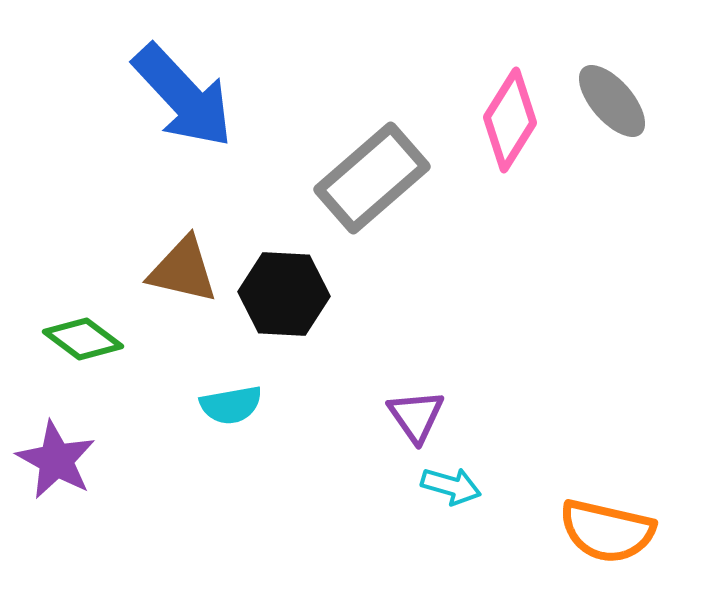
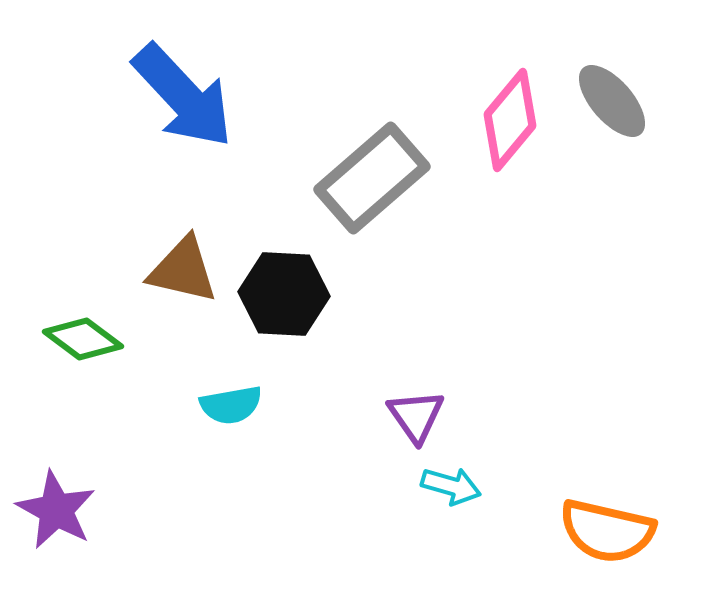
pink diamond: rotated 8 degrees clockwise
purple star: moved 50 px down
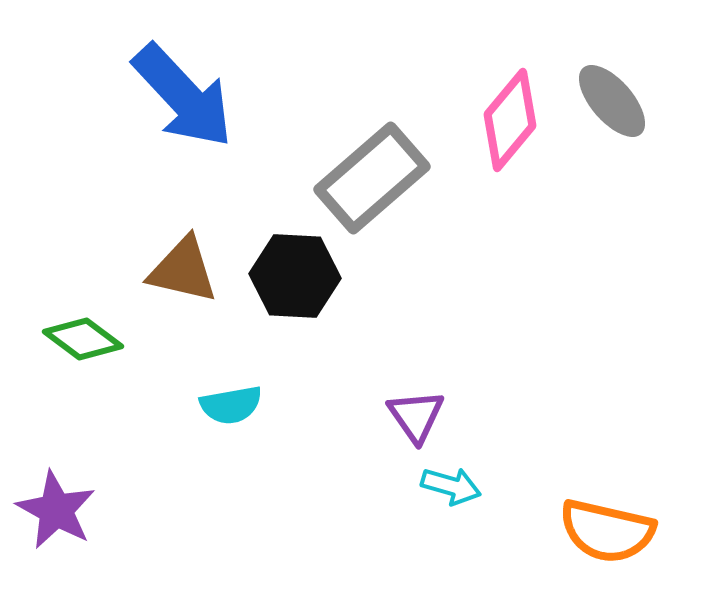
black hexagon: moved 11 px right, 18 px up
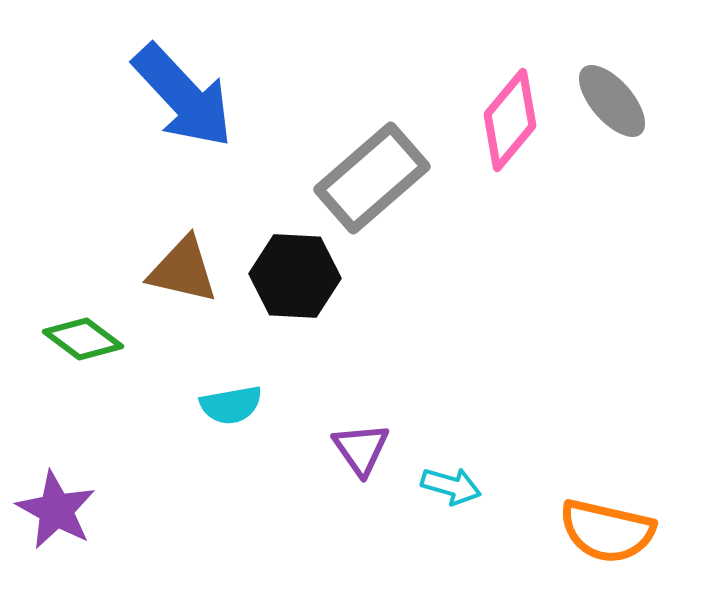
purple triangle: moved 55 px left, 33 px down
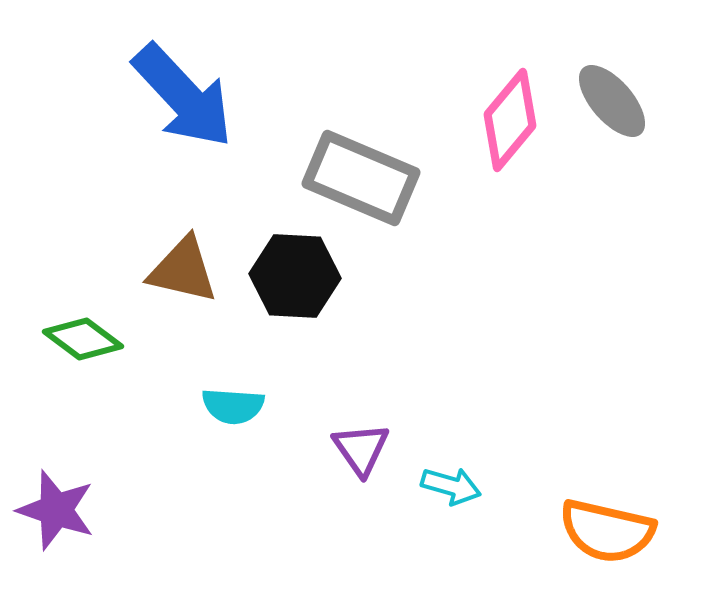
gray rectangle: moved 11 px left; rotated 64 degrees clockwise
cyan semicircle: moved 2 px right, 1 px down; rotated 14 degrees clockwise
purple star: rotated 10 degrees counterclockwise
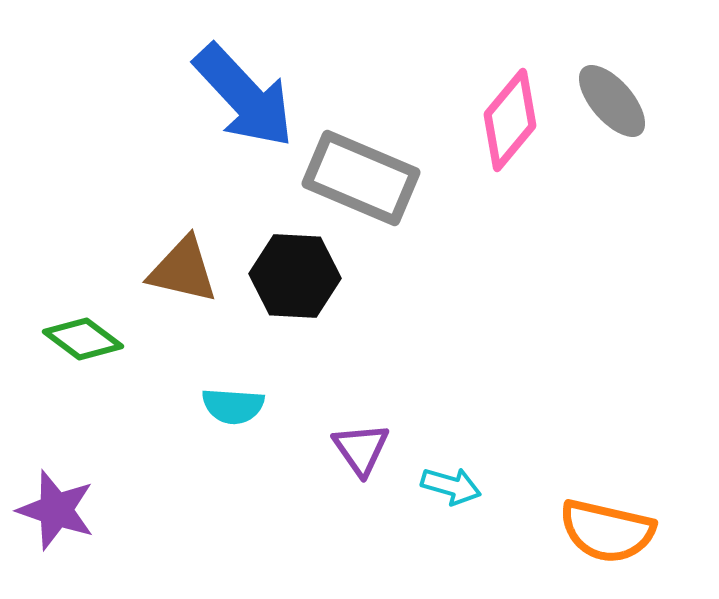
blue arrow: moved 61 px right
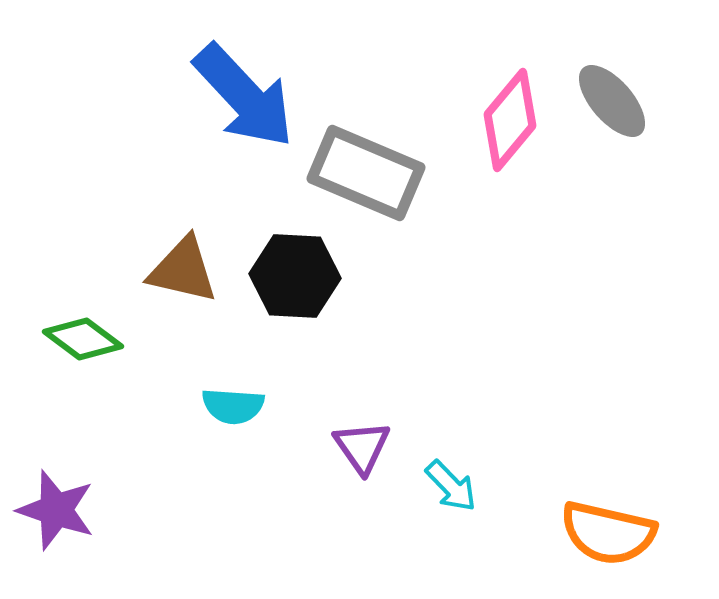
gray rectangle: moved 5 px right, 5 px up
purple triangle: moved 1 px right, 2 px up
cyan arrow: rotated 30 degrees clockwise
orange semicircle: moved 1 px right, 2 px down
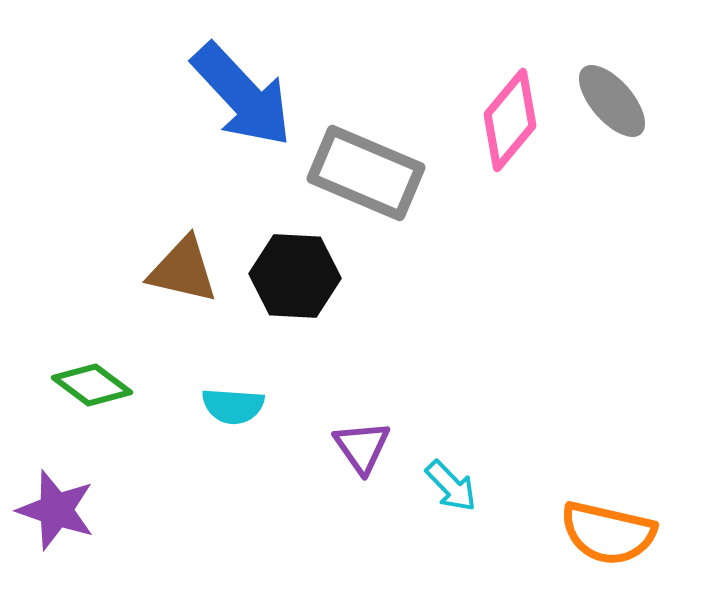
blue arrow: moved 2 px left, 1 px up
green diamond: moved 9 px right, 46 px down
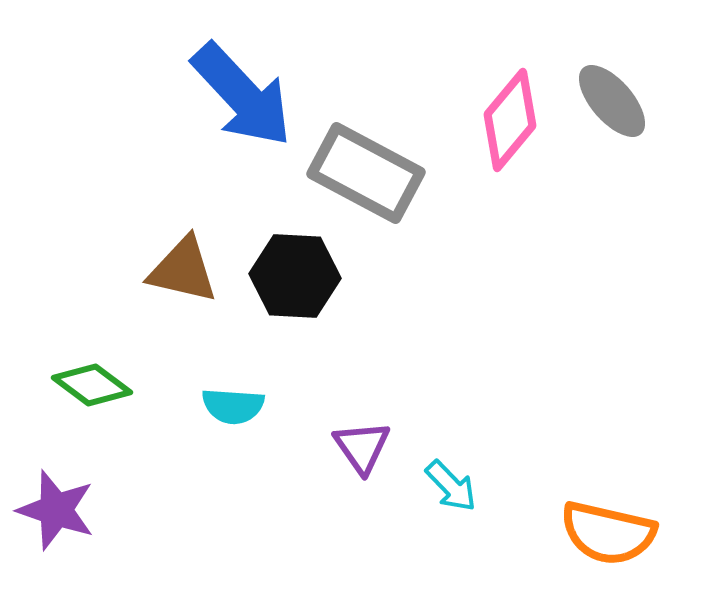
gray rectangle: rotated 5 degrees clockwise
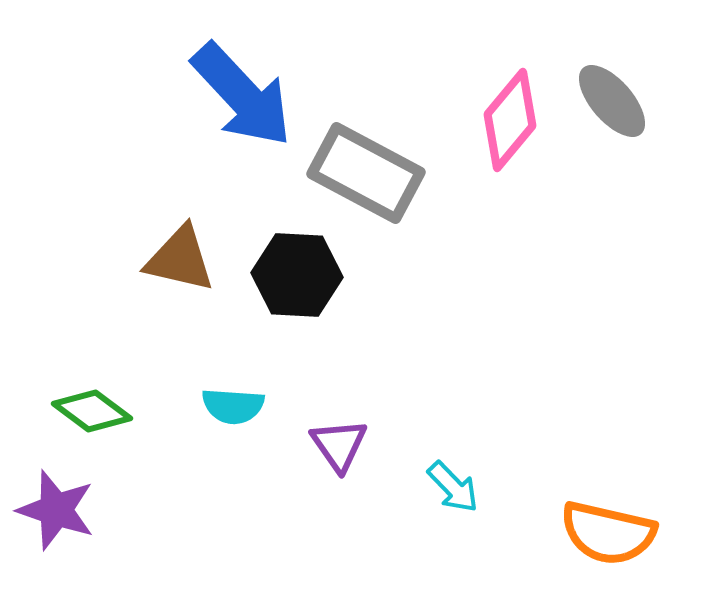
brown triangle: moved 3 px left, 11 px up
black hexagon: moved 2 px right, 1 px up
green diamond: moved 26 px down
purple triangle: moved 23 px left, 2 px up
cyan arrow: moved 2 px right, 1 px down
